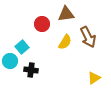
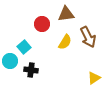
cyan square: moved 2 px right
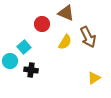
brown triangle: moved 1 px up; rotated 30 degrees clockwise
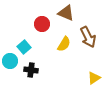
yellow semicircle: moved 1 px left, 2 px down
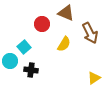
brown arrow: moved 2 px right, 4 px up
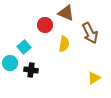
red circle: moved 3 px right, 1 px down
yellow semicircle: rotated 21 degrees counterclockwise
cyan circle: moved 2 px down
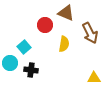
yellow triangle: rotated 32 degrees clockwise
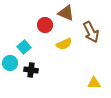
brown arrow: moved 1 px right, 1 px up
yellow semicircle: rotated 56 degrees clockwise
yellow triangle: moved 5 px down
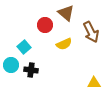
brown triangle: rotated 18 degrees clockwise
cyan circle: moved 1 px right, 2 px down
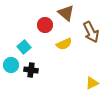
yellow triangle: moved 2 px left; rotated 24 degrees counterclockwise
